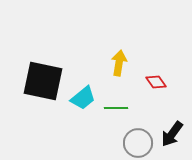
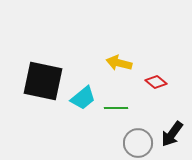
yellow arrow: rotated 85 degrees counterclockwise
red diamond: rotated 15 degrees counterclockwise
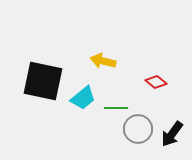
yellow arrow: moved 16 px left, 2 px up
gray circle: moved 14 px up
